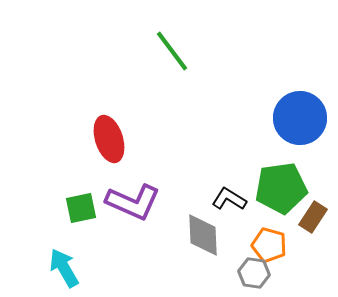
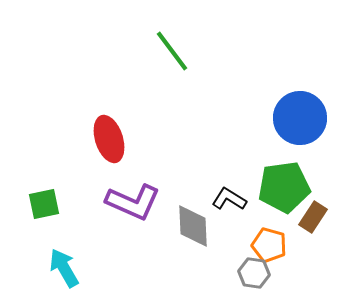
green pentagon: moved 3 px right, 1 px up
green square: moved 37 px left, 4 px up
gray diamond: moved 10 px left, 9 px up
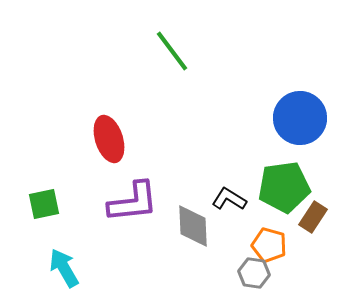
purple L-shape: rotated 30 degrees counterclockwise
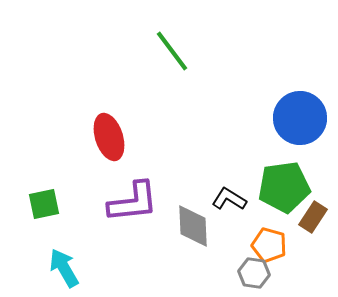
red ellipse: moved 2 px up
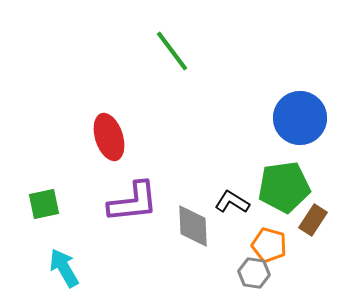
black L-shape: moved 3 px right, 3 px down
brown rectangle: moved 3 px down
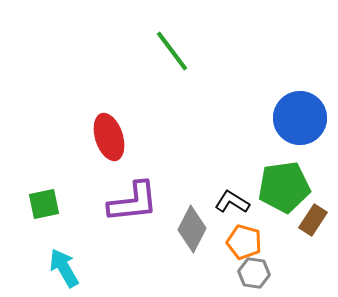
gray diamond: moved 1 px left, 3 px down; rotated 30 degrees clockwise
orange pentagon: moved 25 px left, 3 px up
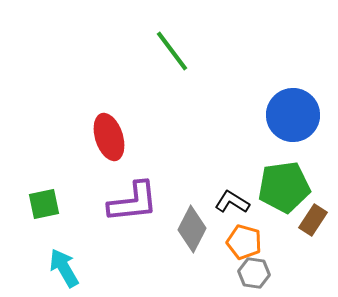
blue circle: moved 7 px left, 3 px up
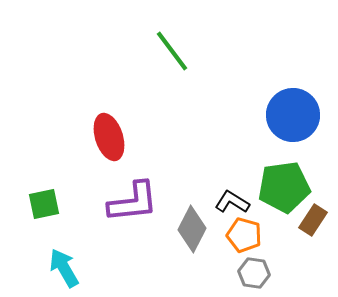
orange pentagon: moved 7 px up
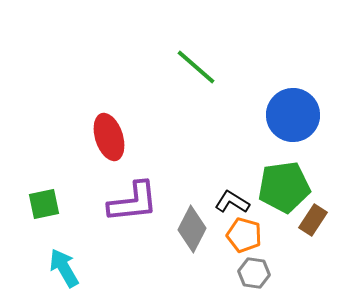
green line: moved 24 px right, 16 px down; rotated 12 degrees counterclockwise
